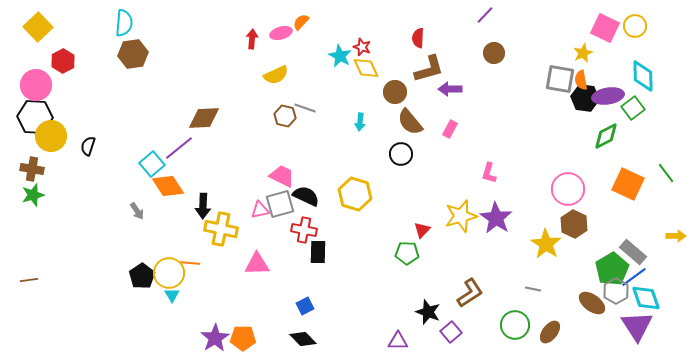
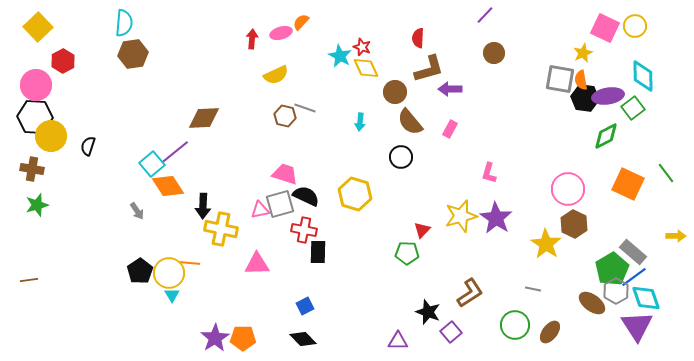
purple line at (179, 148): moved 4 px left, 4 px down
black circle at (401, 154): moved 3 px down
pink trapezoid at (282, 176): moved 3 px right, 2 px up; rotated 8 degrees counterclockwise
green star at (33, 195): moved 4 px right, 10 px down
black pentagon at (142, 276): moved 2 px left, 5 px up
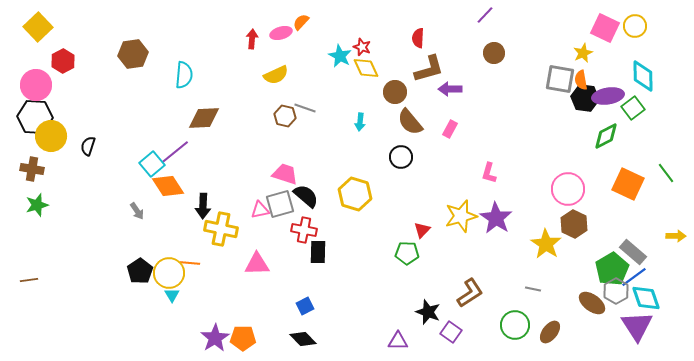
cyan semicircle at (124, 23): moved 60 px right, 52 px down
black semicircle at (306, 196): rotated 16 degrees clockwise
purple square at (451, 332): rotated 15 degrees counterclockwise
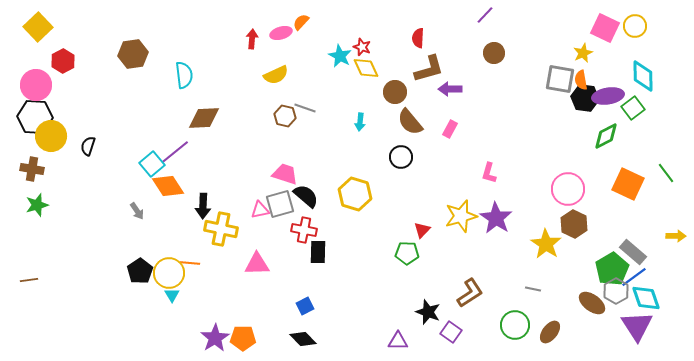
cyan semicircle at (184, 75): rotated 12 degrees counterclockwise
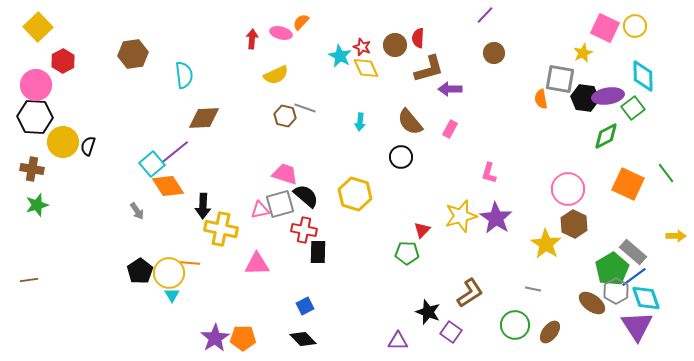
pink ellipse at (281, 33): rotated 30 degrees clockwise
orange semicircle at (581, 80): moved 40 px left, 19 px down
brown circle at (395, 92): moved 47 px up
yellow circle at (51, 136): moved 12 px right, 6 px down
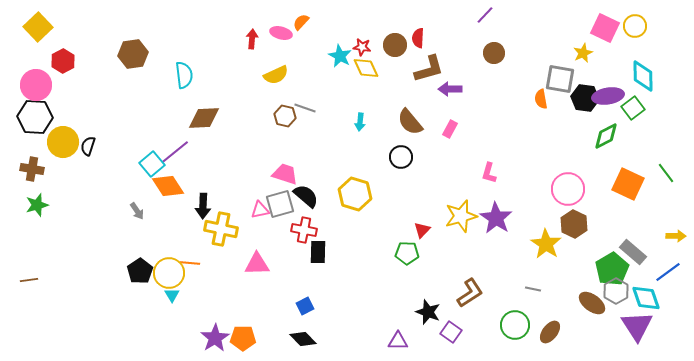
red star at (362, 47): rotated 12 degrees counterclockwise
blue line at (634, 277): moved 34 px right, 5 px up
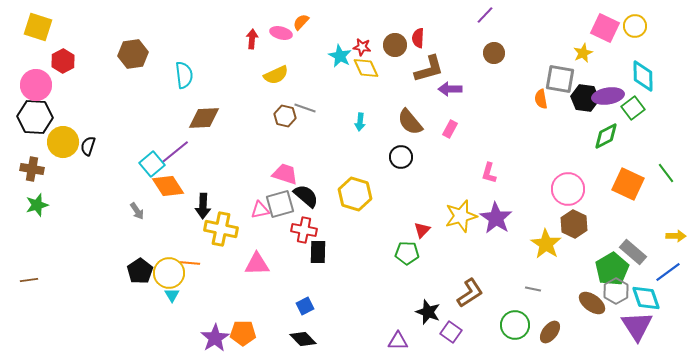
yellow square at (38, 27): rotated 28 degrees counterclockwise
orange pentagon at (243, 338): moved 5 px up
